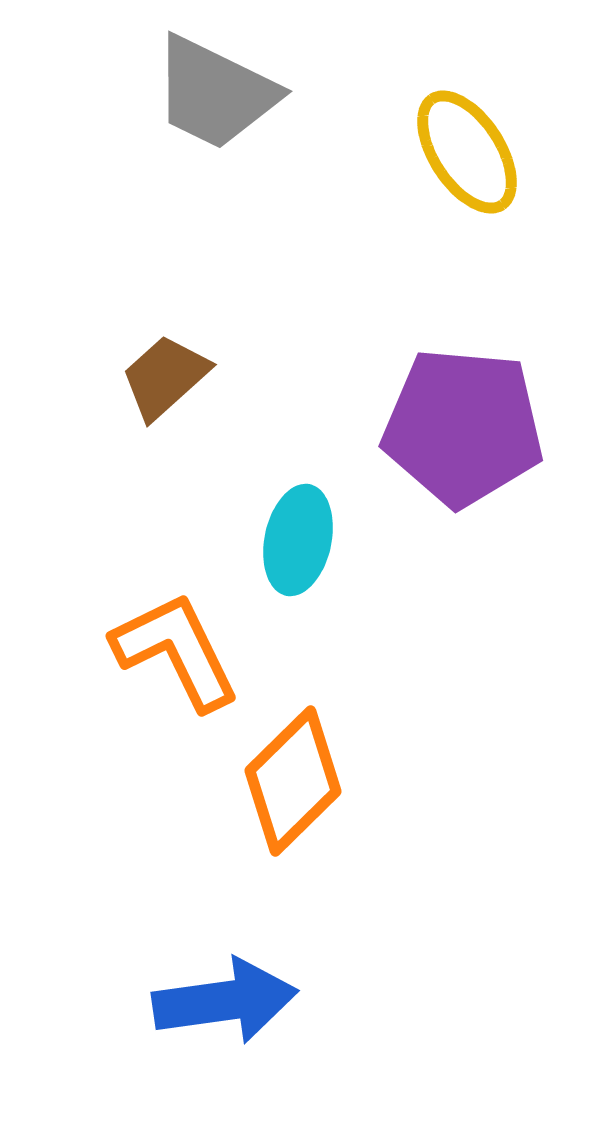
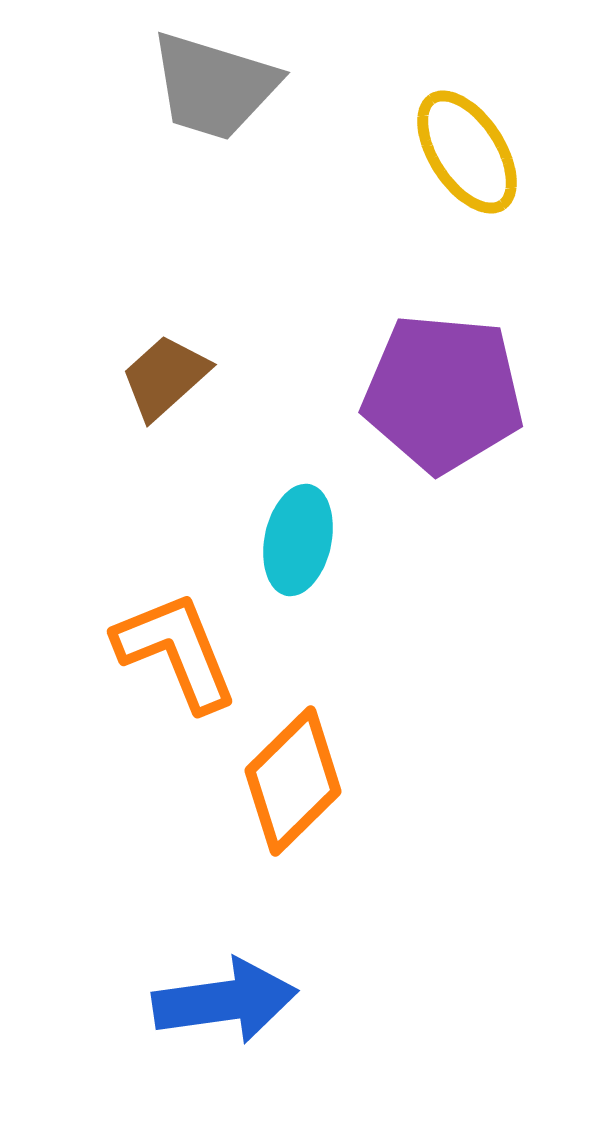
gray trapezoid: moved 1 px left, 7 px up; rotated 9 degrees counterclockwise
purple pentagon: moved 20 px left, 34 px up
orange L-shape: rotated 4 degrees clockwise
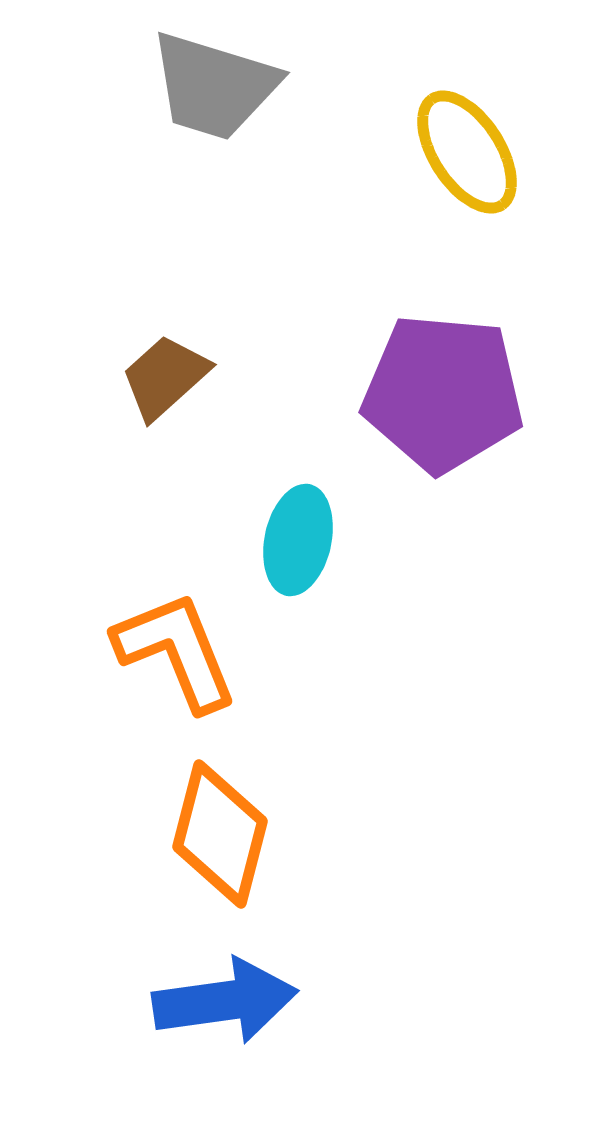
orange diamond: moved 73 px left, 53 px down; rotated 31 degrees counterclockwise
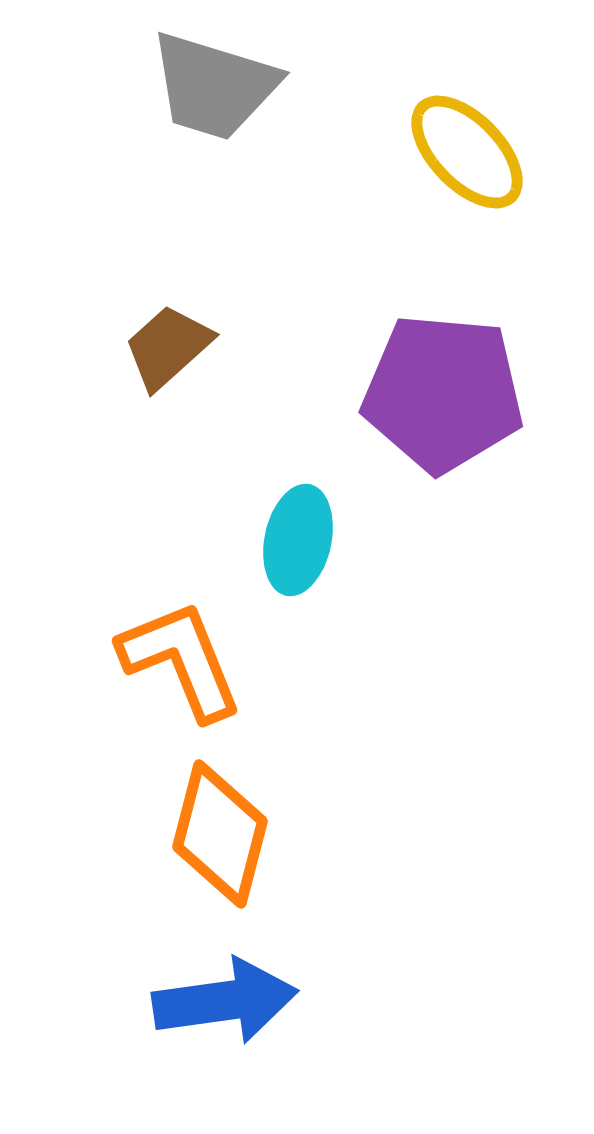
yellow ellipse: rotated 11 degrees counterclockwise
brown trapezoid: moved 3 px right, 30 px up
orange L-shape: moved 5 px right, 9 px down
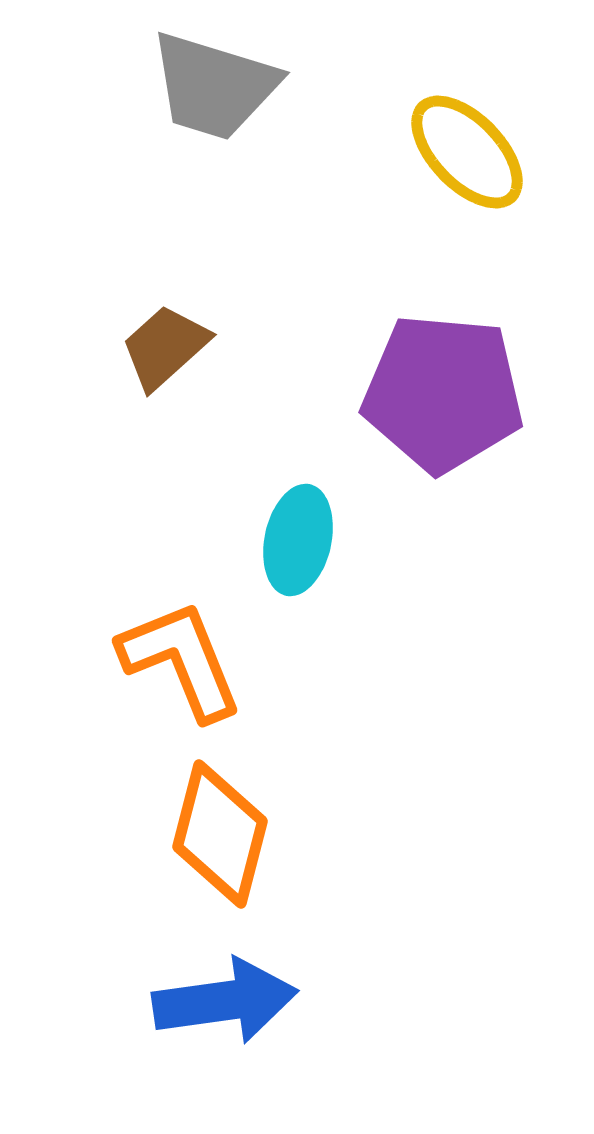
brown trapezoid: moved 3 px left
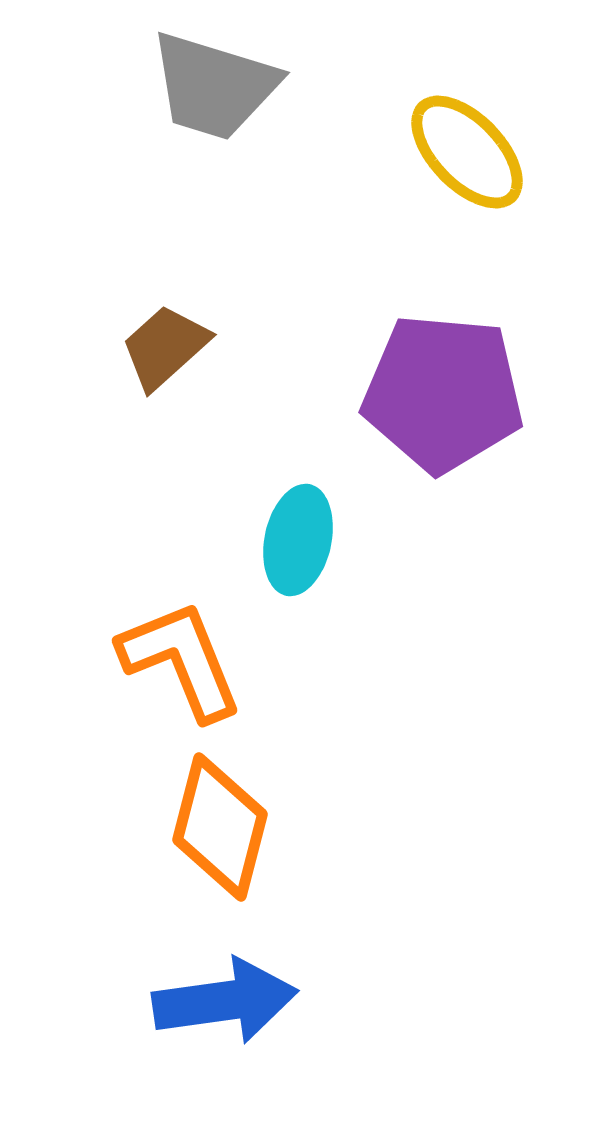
orange diamond: moved 7 px up
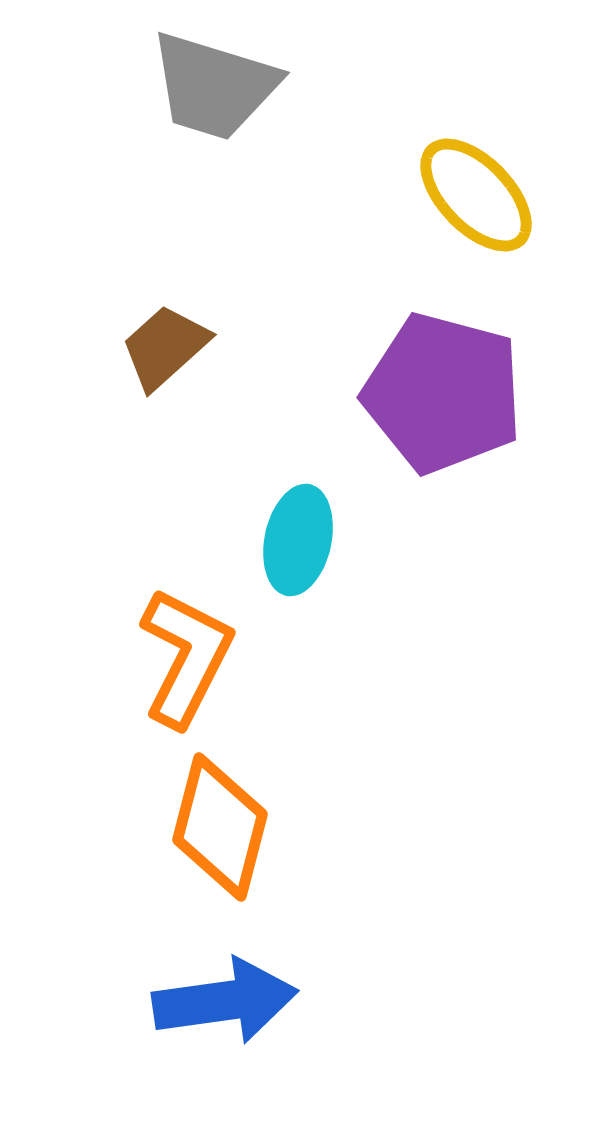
yellow ellipse: moved 9 px right, 43 px down
purple pentagon: rotated 10 degrees clockwise
orange L-shape: moved 5 px right, 3 px up; rotated 49 degrees clockwise
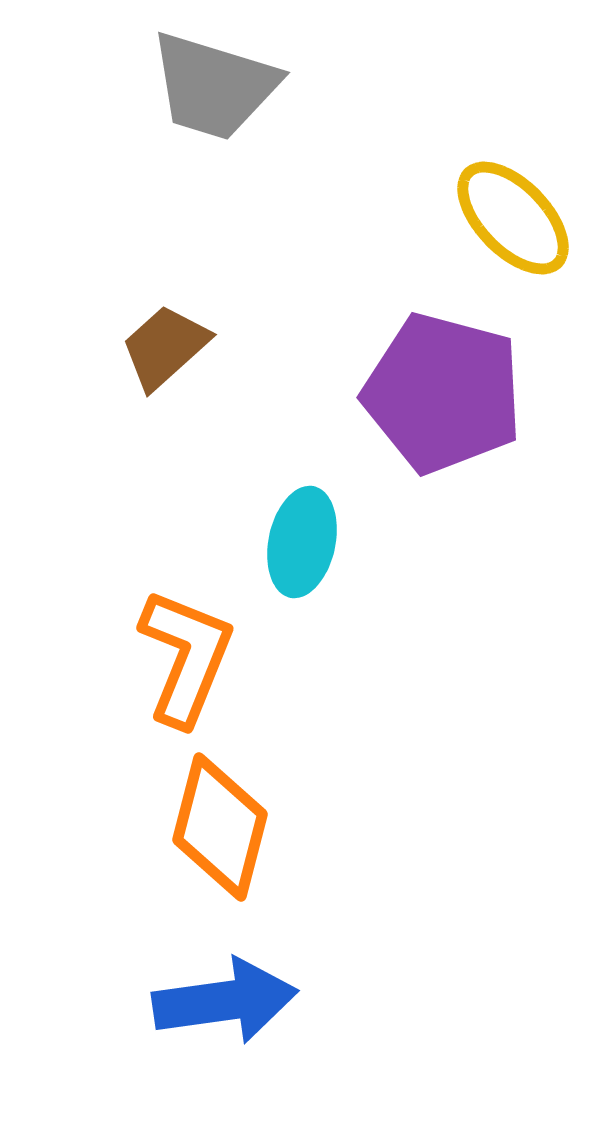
yellow ellipse: moved 37 px right, 23 px down
cyan ellipse: moved 4 px right, 2 px down
orange L-shape: rotated 5 degrees counterclockwise
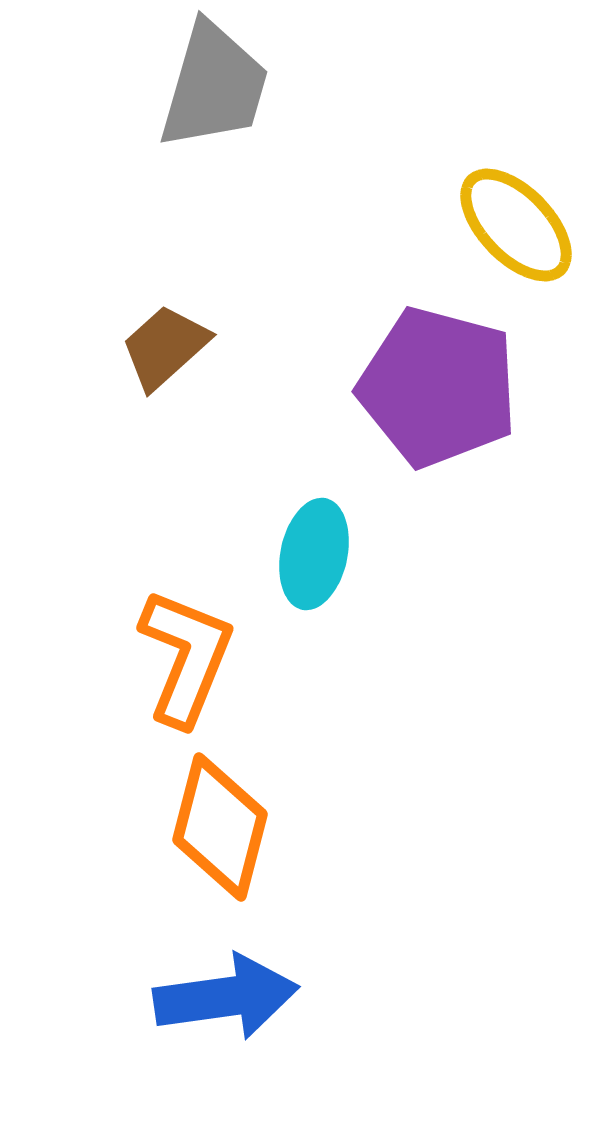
gray trapezoid: rotated 91 degrees counterclockwise
yellow ellipse: moved 3 px right, 7 px down
purple pentagon: moved 5 px left, 6 px up
cyan ellipse: moved 12 px right, 12 px down
blue arrow: moved 1 px right, 4 px up
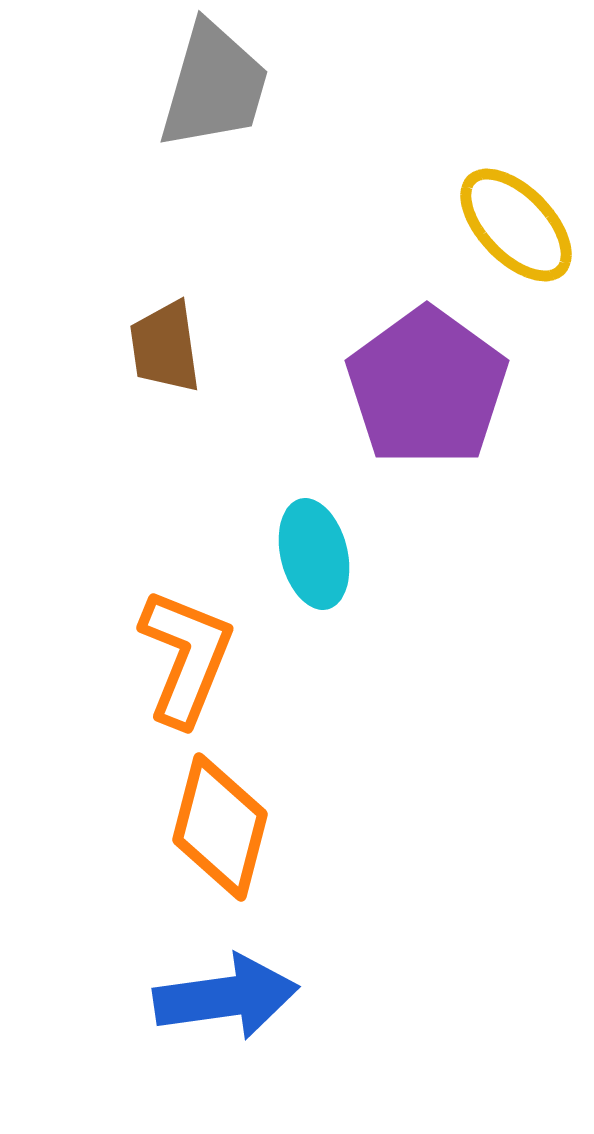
brown trapezoid: rotated 56 degrees counterclockwise
purple pentagon: moved 11 px left; rotated 21 degrees clockwise
cyan ellipse: rotated 26 degrees counterclockwise
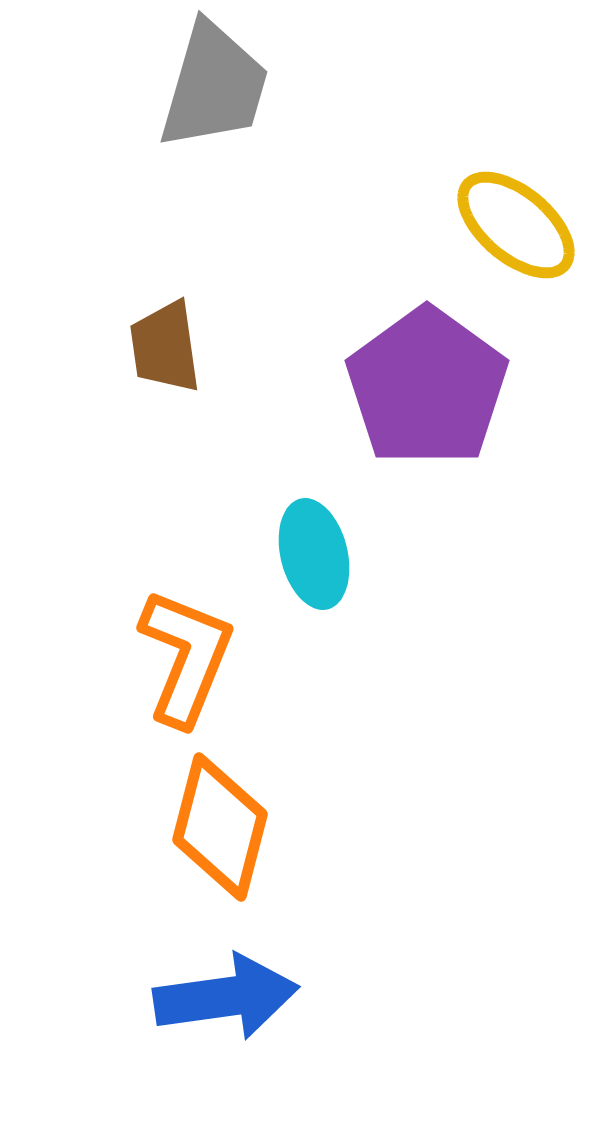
yellow ellipse: rotated 6 degrees counterclockwise
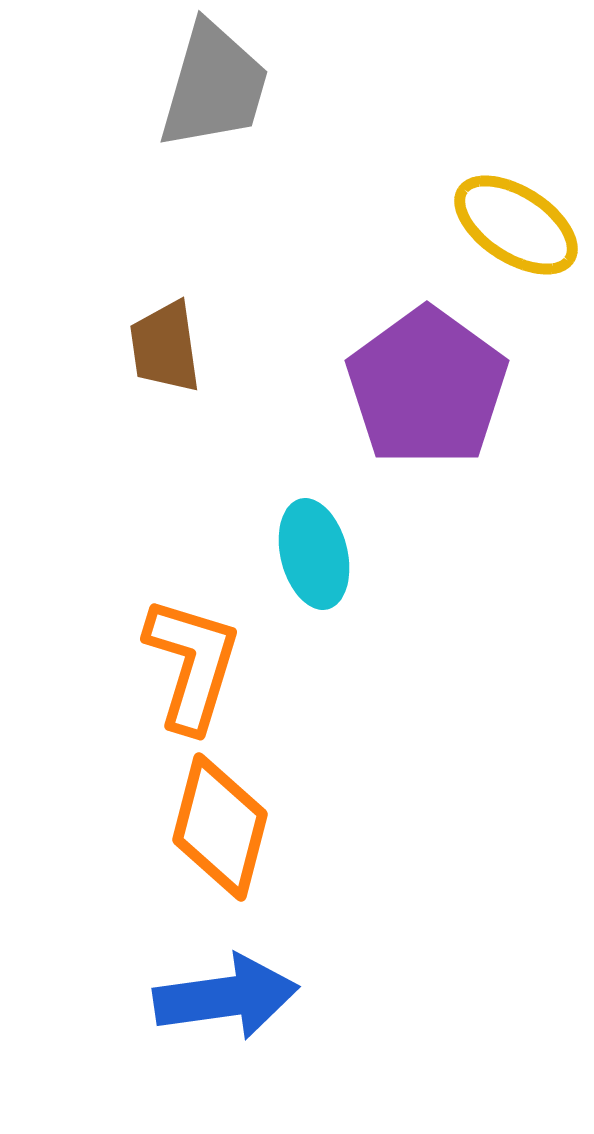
yellow ellipse: rotated 7 degrees counterclockwise
orange L-shape: moved 6 px right, 7 px down; rotated 5 degrees counterclockwise
